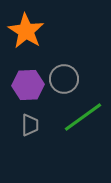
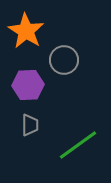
gray circle: moved 19 px up
green line: moved 5 px left, 28 px down
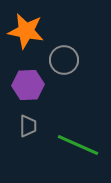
orange star: rotated 21 degrees counterclockwise
gray trapezoid: moved 2 px left, 1 px down
green line: rotated 60 degrees clockwise
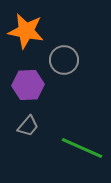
gray trapezoid: rotated 40 degrees clockwise
green line: moved 4 px right, 3 px down
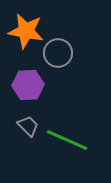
gray circle: moved 6 px left, 7 px up
gray trapezoid: rotated 85 degrees counterclockwise
green line: moved 15 px left, 8 px up
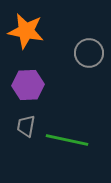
gray circle: moved 31 px right
gray trapezoid: moved 2 px left; rotated 125 degrees counterclockwise
green line: rotated 12 degrees counterclockwise
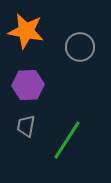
gray circle: moved 9 px left, 6 px up
green line: rotated 69 degrees counterclockwise
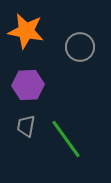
green line: moved 1 px left, 1 px up; rotated 69 degrees counterclockwise
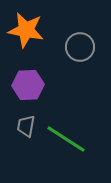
orange star: moved 1 px up
green line: rotated 21 degrees counterclockwise
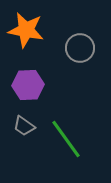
gray circle: moved 1 px down
gray trapezoid: moved 2 px left; rotated 65 degrees counterclockwise
green line: rotated 21 degrees clockwise
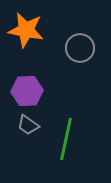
purple hexagon: moved 1 px left, 6 px down
gray trapezoid: moved 4 px right, 1 px up
green line: rotated 48 degrees clockwise
